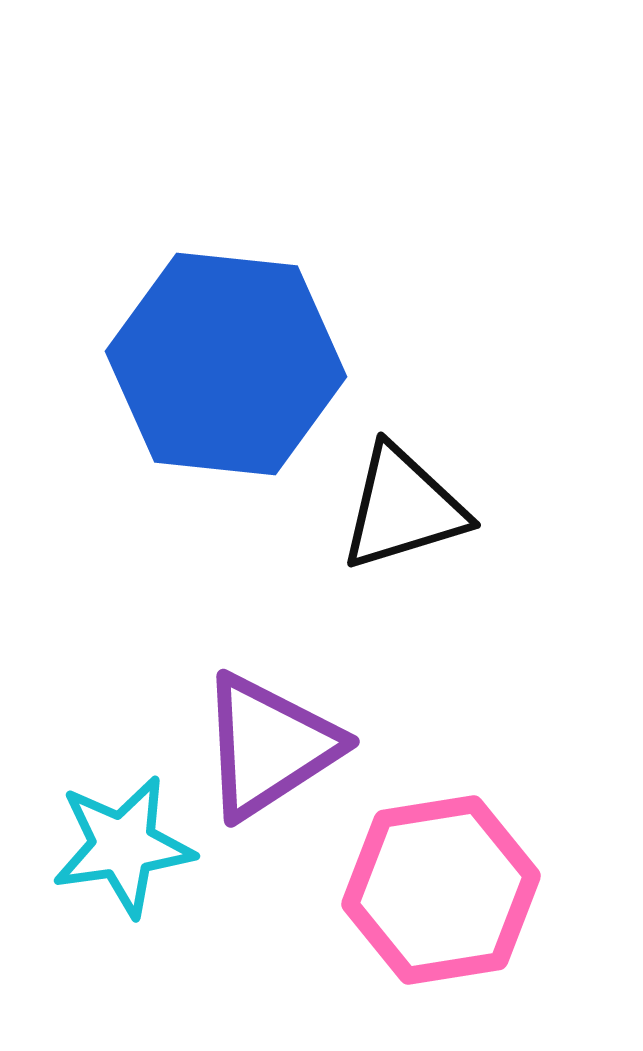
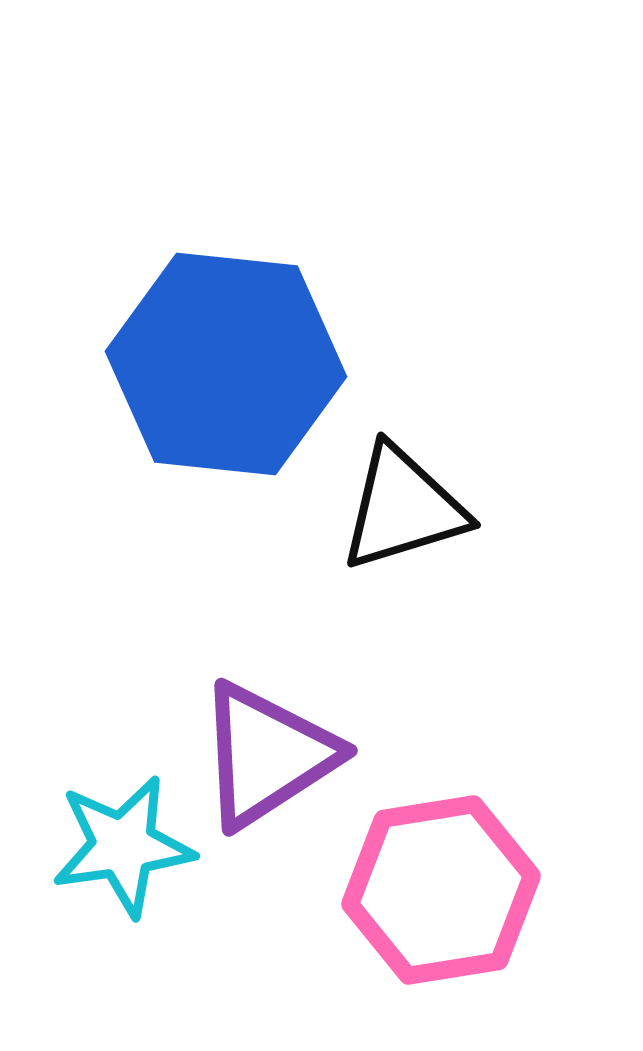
purple triangle: moved 2 px left, 9 px down
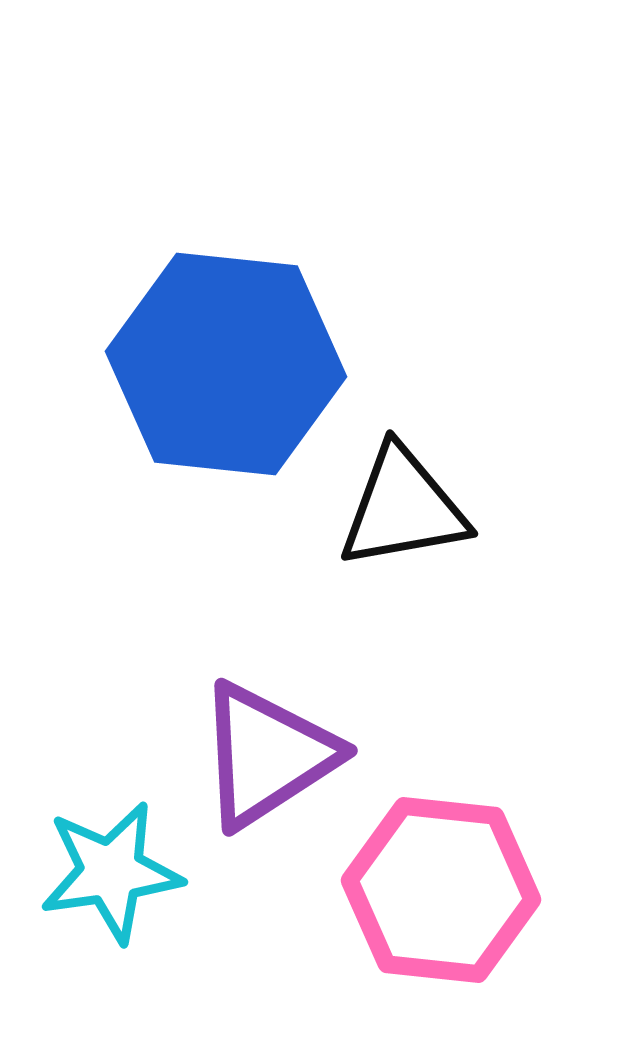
black triangle: rotated 7 degrees clockwise
cyan star: moved 12 px left, 26 px down
pink hexagon: rotated 15 degrees clockwise
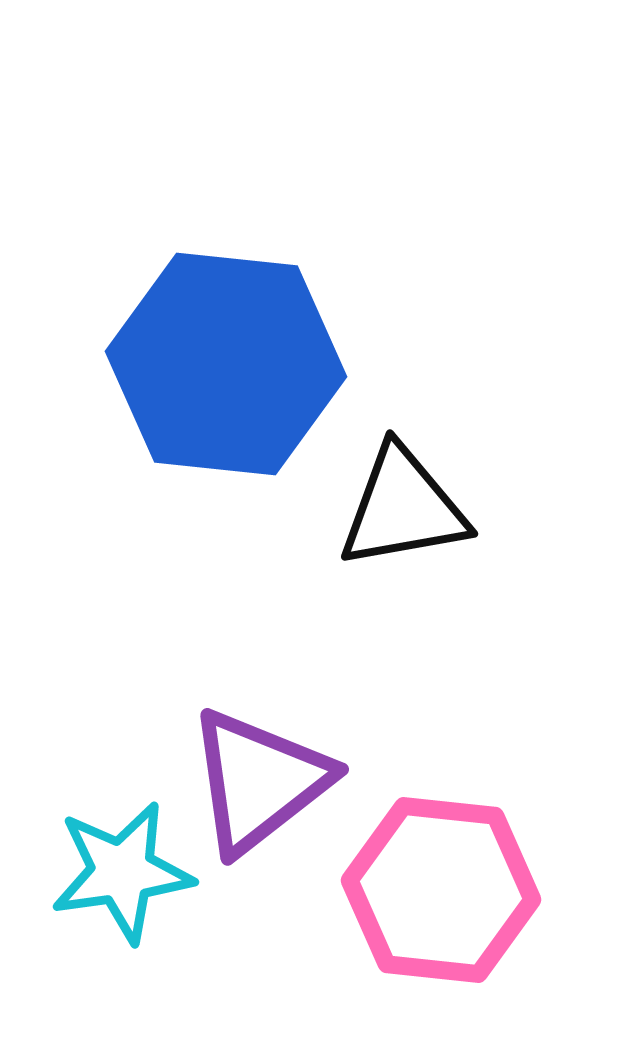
purple triangle: moved 8 px left, 26 px down; rotated 5 degrees counterclockwise
cyan star: moved 11 px right
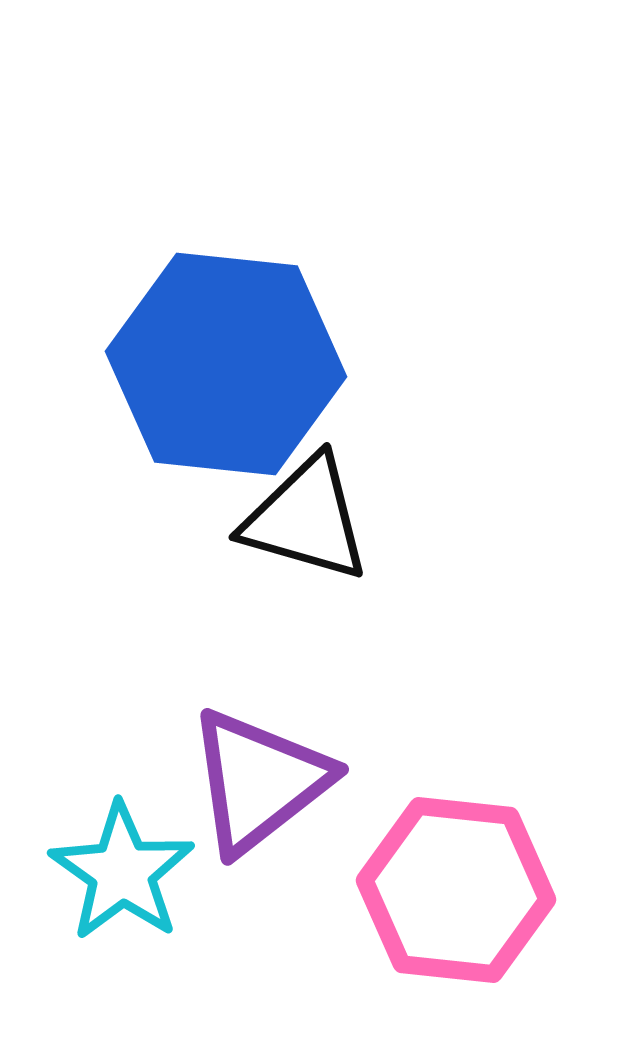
black triangle: moved 97 px left, 11 px down; rotated 26 degrees clockwise
cyan star: rotated 29 degrees counterclockwise
pink hexagon: moved 15 px right
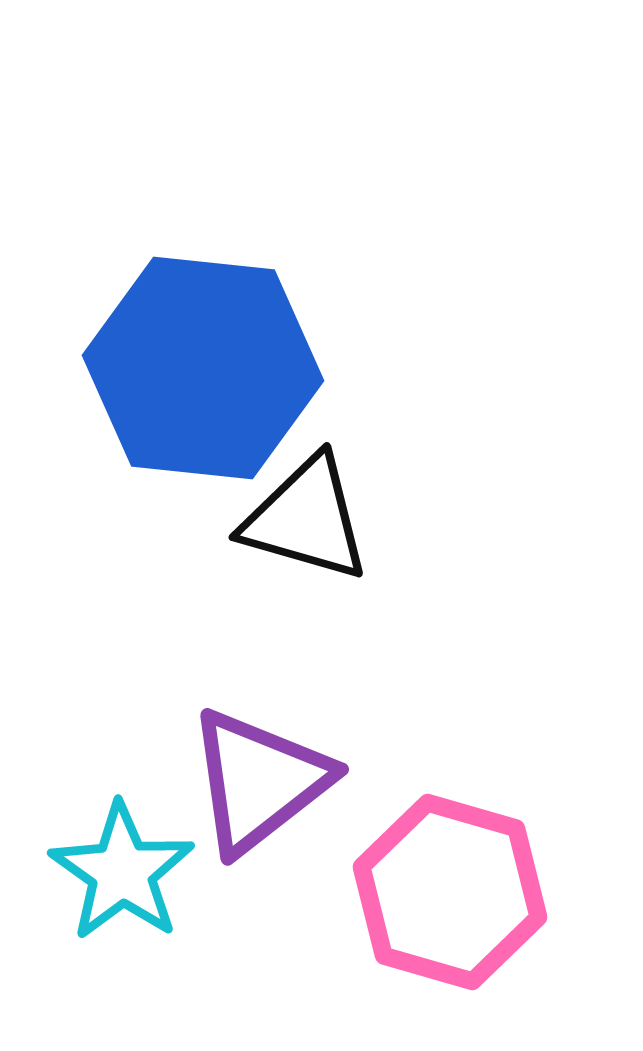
blue hexagon: moved 23 px left, 4 px down
pink hexagon: moved 6 px left, 2 px down; rotated 10 degrees clockwise
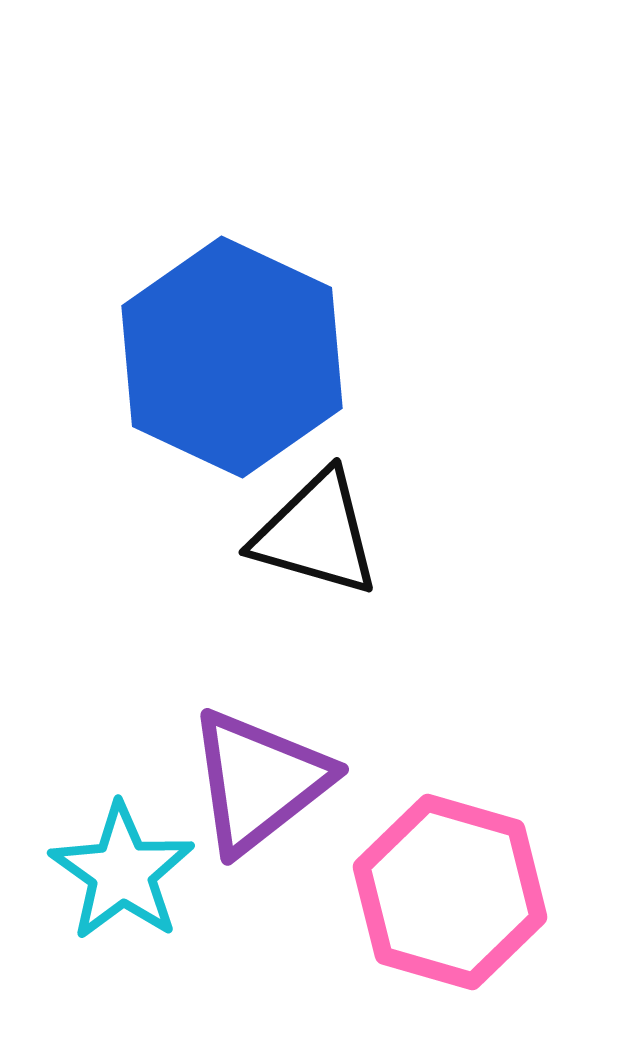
blue hexagon: moved 29 px right, 11 px up; rotated 19 degrees clockwise
black triangle: moved 10 px right, 15 px down
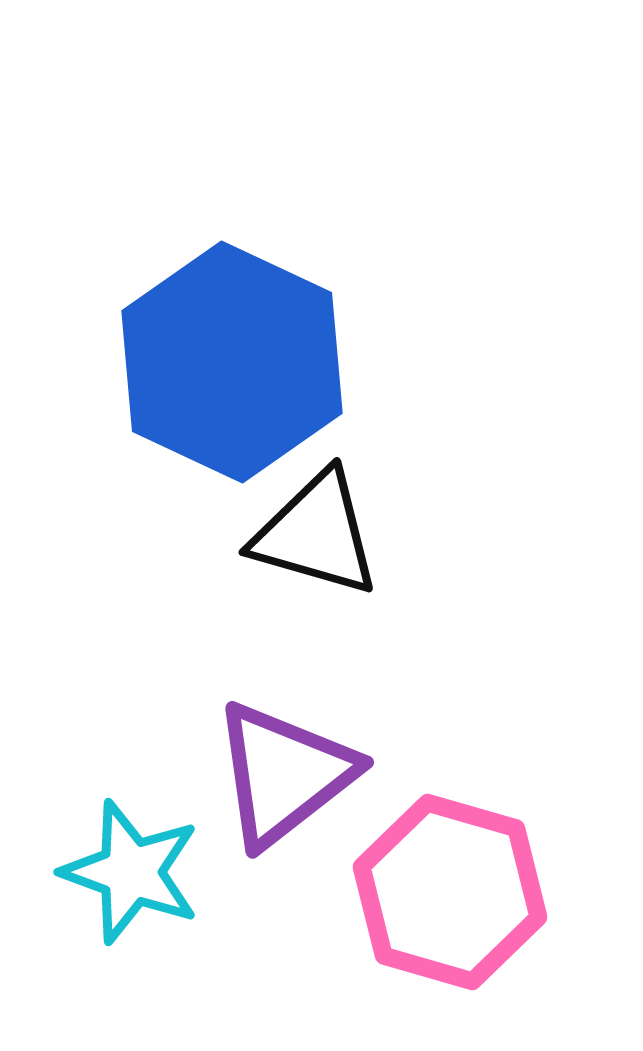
blue hexagon: moved 5 px down
purple triangle: moved 25 px right, 7 px up
cyan star: moved 9 px right; rotated 15 degrees counterclockwise
